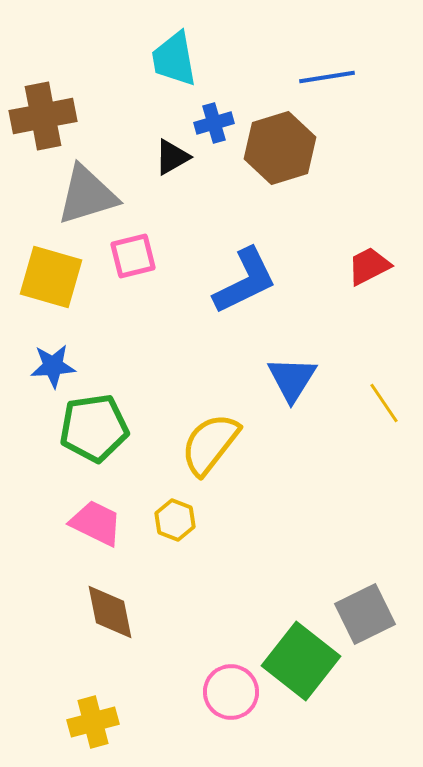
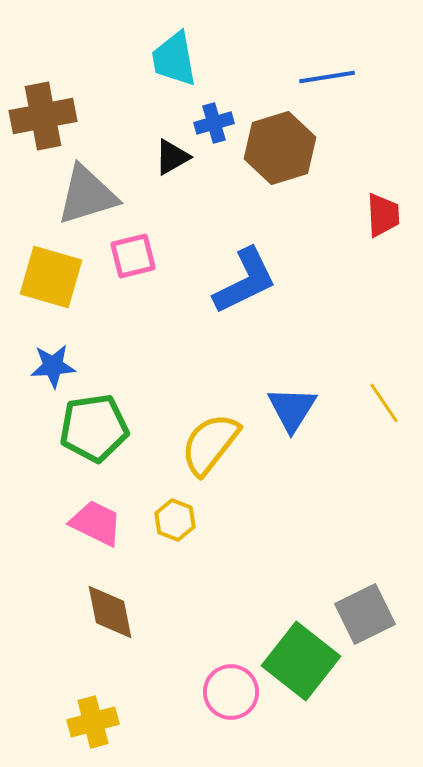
red trapezoid: moved 14 px right, 51 px up; rotated 114 degrees clockwise
blue triangle: moved 30 px down
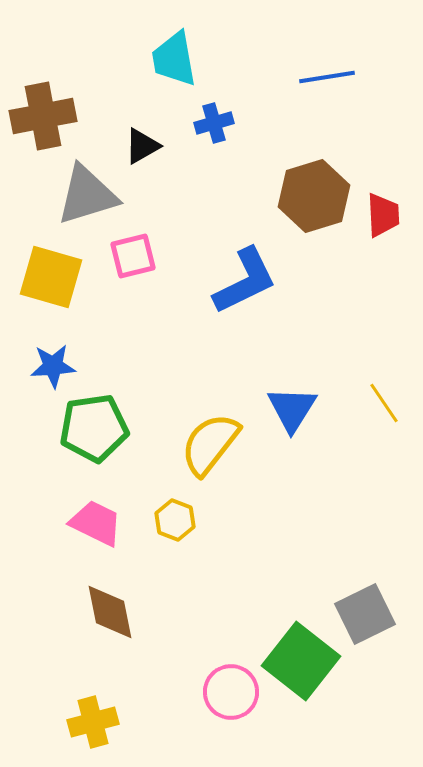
brown hexagon: moved 34 px right, 48 px down
black triangle: moved 30 px left, 11 px up
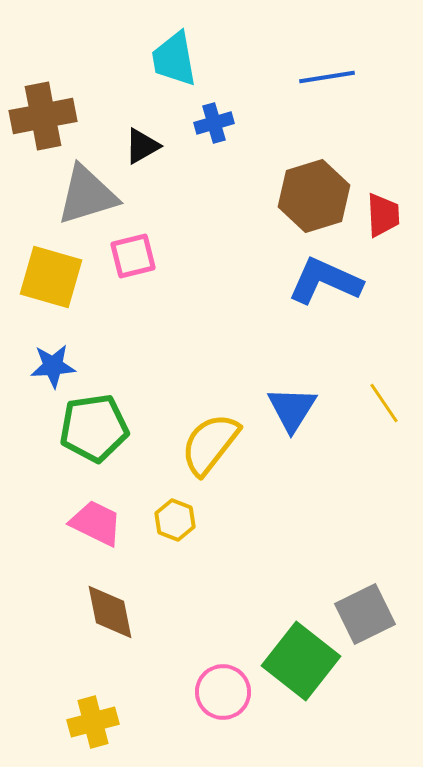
blue L-shape: moved 80 px right; rotated 130 degrees counterclockwise
pink circle: moved 8 px left
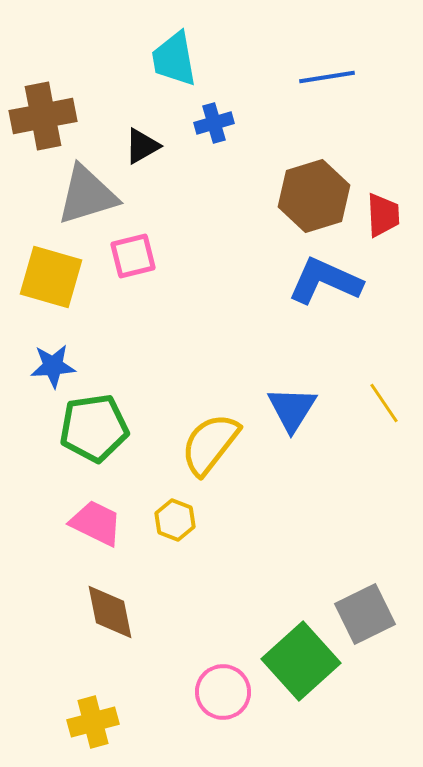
green square: rotated 10 degrees clockwise
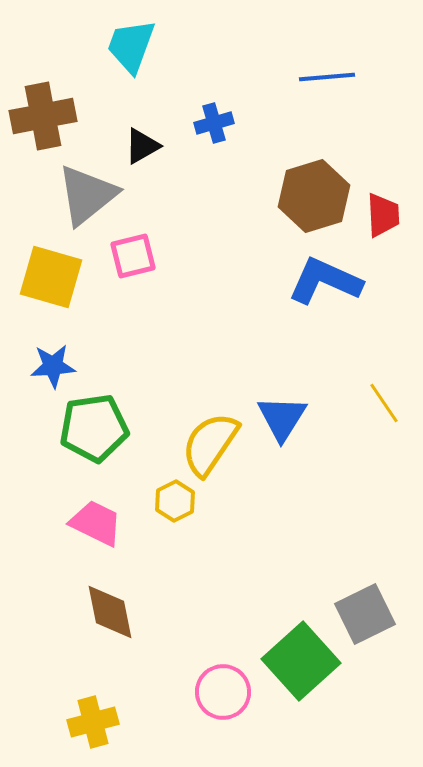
cyan trapezoid: moved 43 px left, 13 px up; rotated 30 degrees clockwise
blue line: rotated 4 degrees clockwise
gray triangle: rotated 22 degrees counterclockwise
blue triangle: moved 10 px left, 9 px down
yellow semicircle: rotated 4 degrees counterclockwise
yellow hexagon: moved 19 px up; rotated 12 degrees clockwise
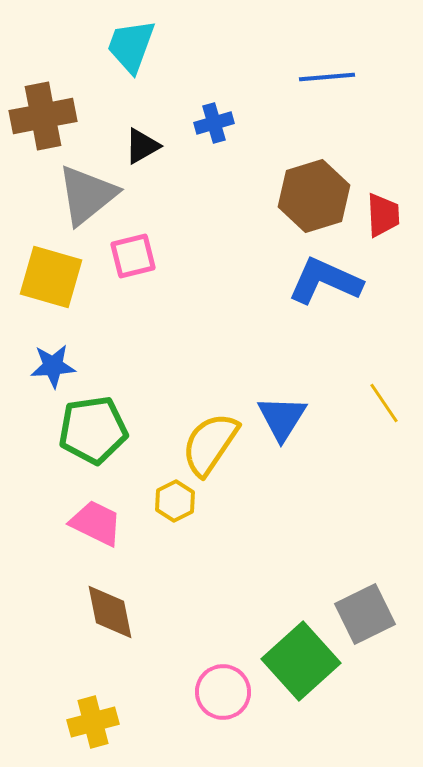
green pentagon: moved 1 px left, 2 px down
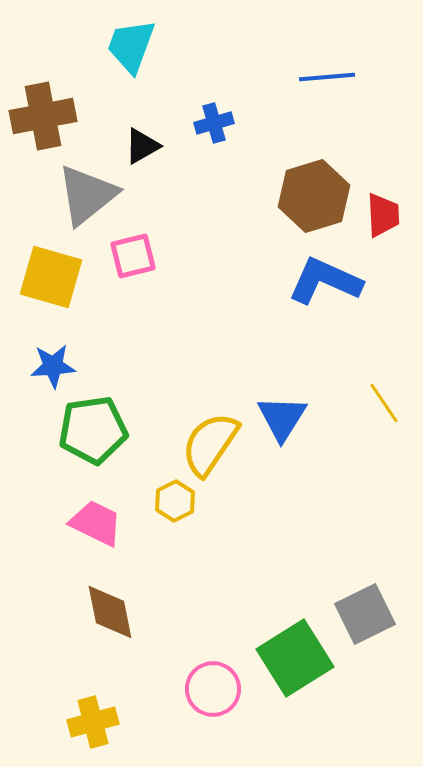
green square: moved 6 px left, 3 px up; rotated 10 degrees clockwise
pink circle: moved 10 px left, 3 px up
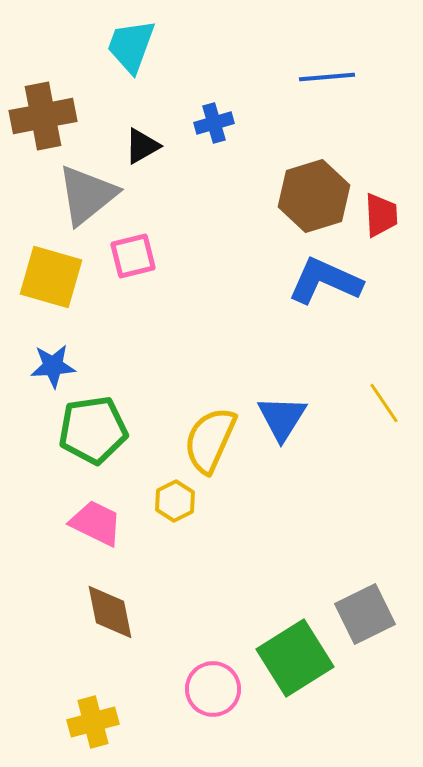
red trapezoid: moved 2 px left
yellow semicircle: moved 4 px up; rotated 10 degrees counterclockwise
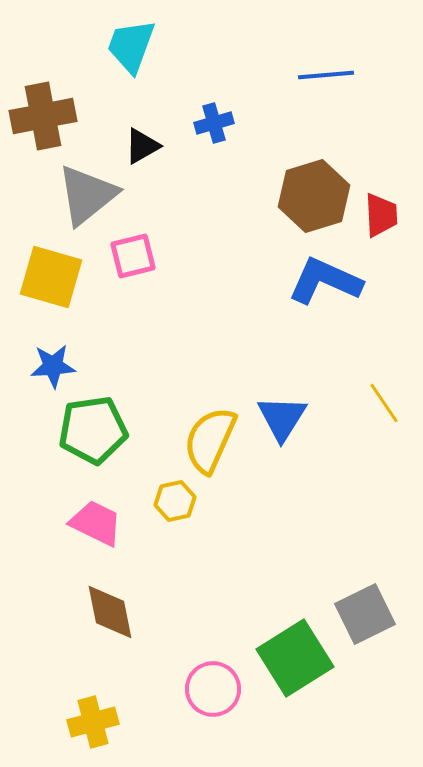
blue line: moved 1 px left, 2 px up
yellow hexagon: rotated 15 degrees clockwise
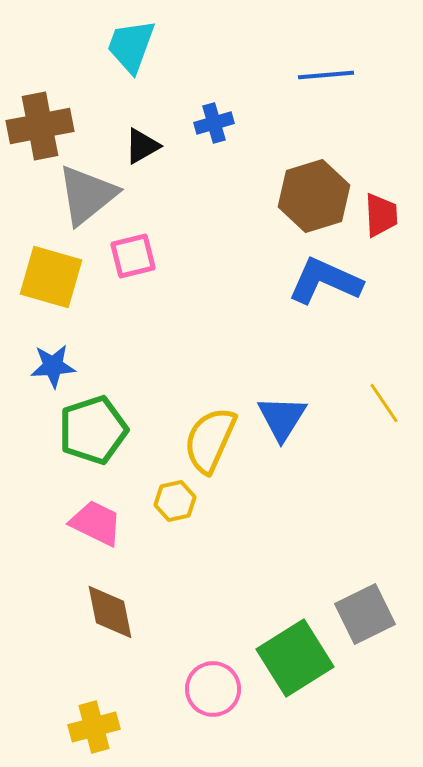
brown cross: moved 3 px left, 10 px down
green pentagon: rotated 10 degrees counterclockwise
yellow cross: moved 1 px right, 5 px down
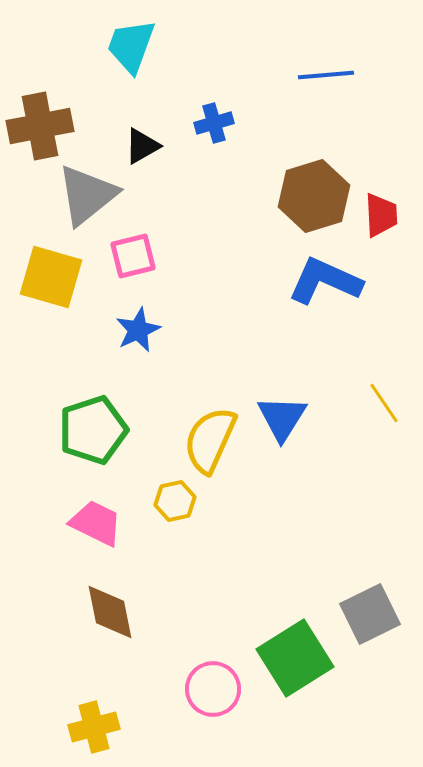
blue star: moved 85 px right, 36 px up; rotated 21 degrees counterclockwise
gray square: moved 5 px right
